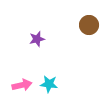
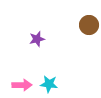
pink arrow: rotated 12 degrees clockwise
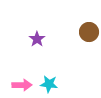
brown circle: moved 7 px down
purple star: rotated 21 degrees counterclockwise
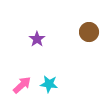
pink arrow: rotated 42 degrees counterclockwise
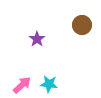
brown circle: moved 7 px left, 7 px up
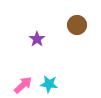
brown circle: moved 5 px left
pink arrow: moved 1 px right
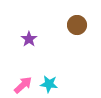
purple star: moved 8 px left
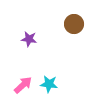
brown circle: moved 3 px left, 1 px up
purple star: rotated 28 degrees counterclockwise
